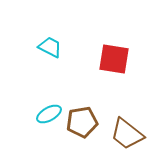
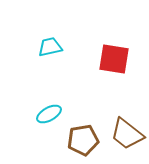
cyan trapezoid: rotated 40 degrees counterclockwise
brown pentagon: moved 1 px right, 18 px down
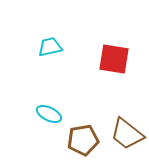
cyan ellipse: rotated 55 degrees clockwise
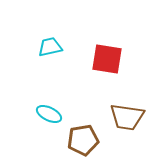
red square: moved 7 px left
brown trapezoid: moved 17 px up; rotated 30 degrees counterclockwise
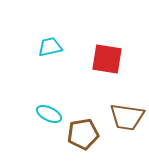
brown pentagon: moved 6 px up
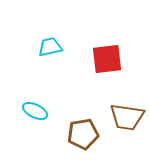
red square: rotated 16 degrees counterclockwise
cyan ellipse: moved 14 px left, 3 px up
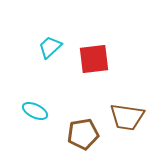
cyan trapezoid: rotated 30 degrees counterclockwise
red square: moved 13 px left
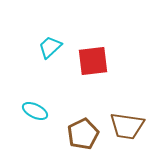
red square: moved 1 px left, 2 px down
brown trapezoid: moved 9 px down
brown pentagon: rotated 16 degrees counterclockwise
